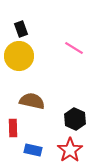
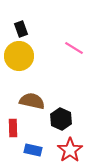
black hexagon: moved 14 px left
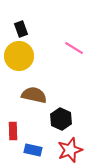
brown semicircle: moved 2 px right, 6 px up
red rectangle: moved 3 px down
red star: rotated 15 degrees clockwise
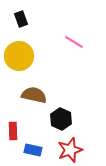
black rectangle: moved 10 px up
pink line: moved 6 px up
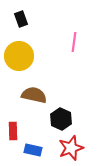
pink line: rotated 66 degrees clockwise
red star: moved 1 px right, 2 px up
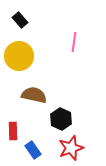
black rectangle: moved 1 px left, 1 px down; rotated 21 degrees counterclockwise
blue rectangle: rotated 42 degrees clockwise
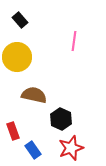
pink line: moved 1 px up
yellow circle: moved 2 px left, 1 px down
red rectangle: rotated 18 degrees counterclockwise
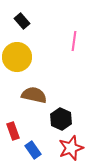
black rectangle: moved 2 px right, 1 px down
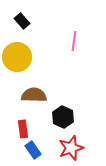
brown semicircle: rotated 10 degrees counterclockwise
black hexagon: moved 2 px right, 2 px up
red rectangle: moved 10 px right, 2 px up; rotated 12 degrees clockwise
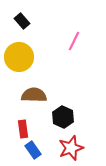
pink line: rotated 18 degrees clockwise
yellow circle: moved 2 px right
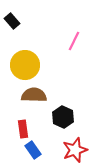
black rectangle: moved 10 px left
yellow circle: moved 6 px right, 8 px down
red star: moved 4 px right, 2 px down
